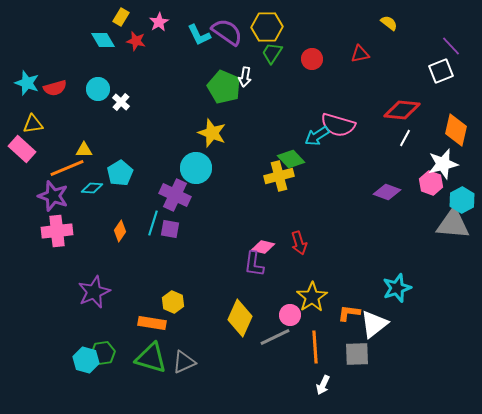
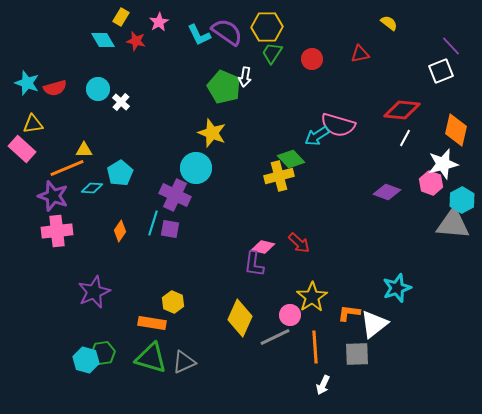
red arrow at (299, 243): rotated 30 degrees counterclockwise
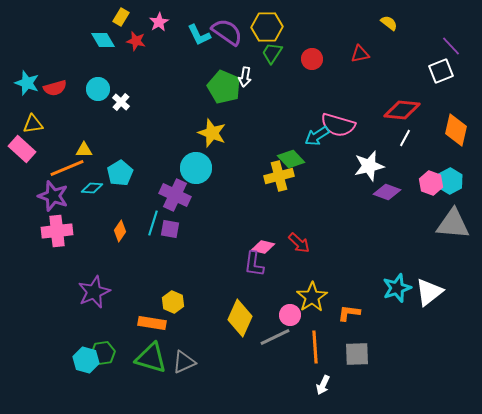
white star at (443, 164): moved 74 px left, 2 px down
cyan hexagon at (462, 200): moved 12 px left, 19 px up
white triangle at (374, 324): moved 55 px right, 32 px up
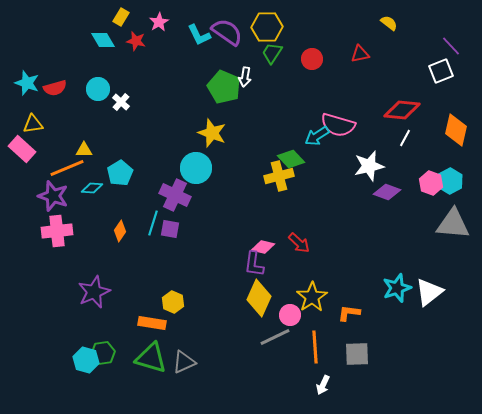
yellow diamond at (240, 318): moved 19 px right, 20 px up
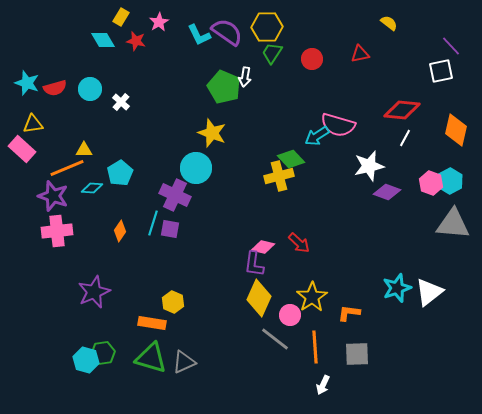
white square at (441, 71): rotated 10 degrees clockwise
cyan circle at (98, 89): moved 8 px left
gray line at (275, 337): moved 2 px down; rotated 64 degrees clockwise
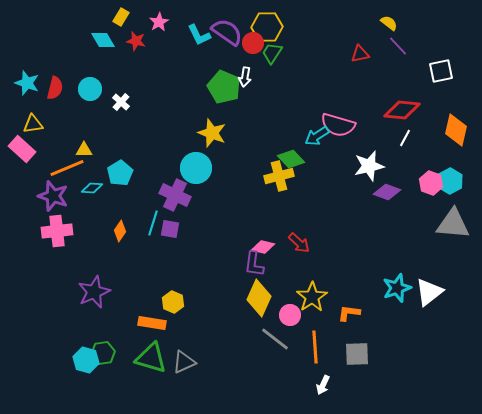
purple line at (451, 46): moved 53 px left
red circle at (312, 59): moved 59 px left, 16 px up
red semicircle at (55, 88): rotated 60 degrees counterclockwise
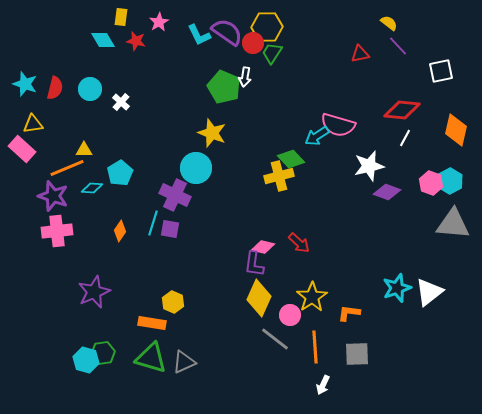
yellow rectangle at (121, 17): rotated 24 degrees counterclockwise
cyan star at (27, 83): moved 2 px left, 1 px down
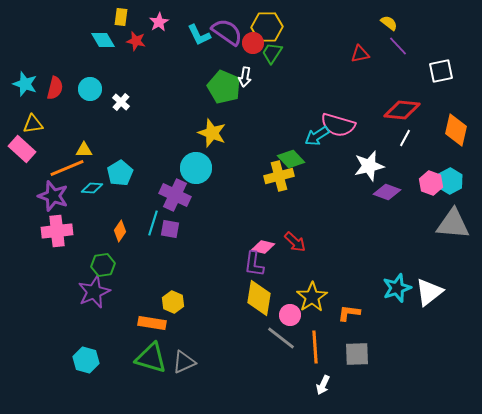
red arrow at (299, 243): moved 4 px left, 1 px up
yellow diamond at (259, 298): rotated 15 degrees counterclockwise
gray line at (275, 339): moved 6 px right, 1 px up
green hexagon at (103, 353): moved 88 px up
